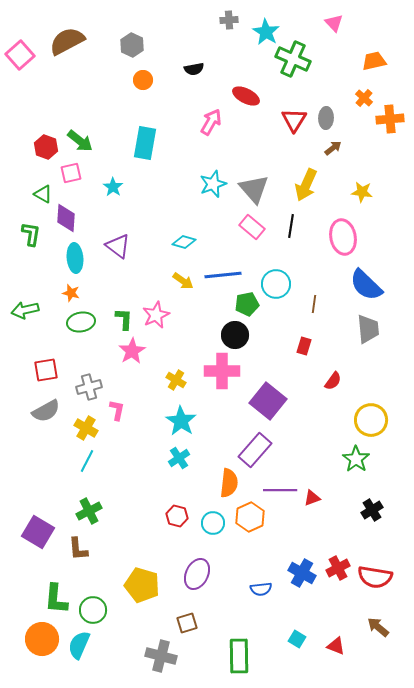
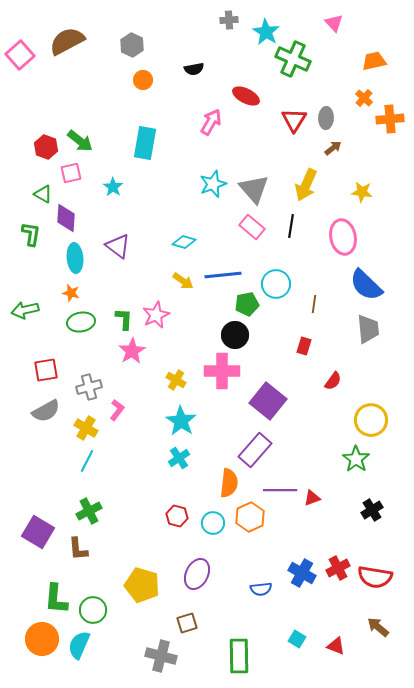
pink L-shape at (117, 410): rotated 25 degrees clockwise
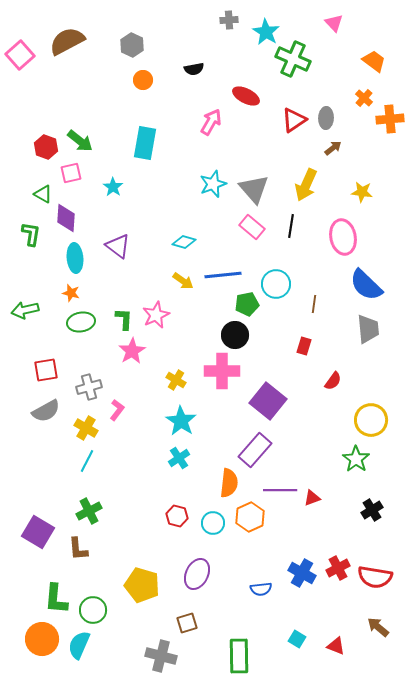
orange trapezoid at (374, 61): rotated 50 degrees clockwise
red triangle at (294, 120): rotated 24 degrees clockwise
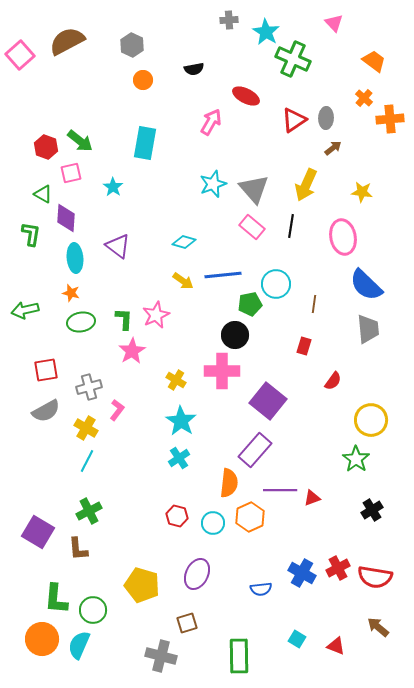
green pentagon at (247, 304): moved 3 px right
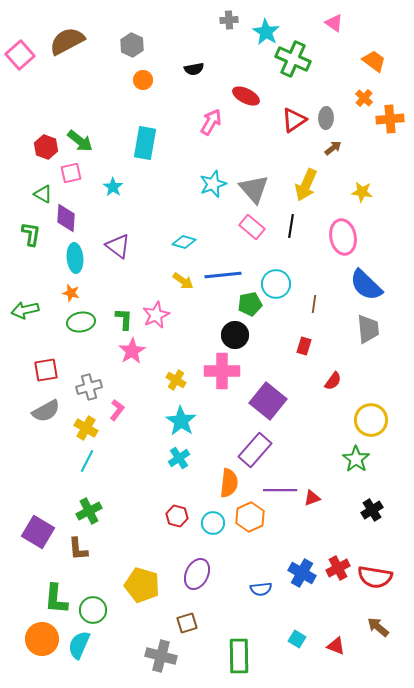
pink triangle at (334, 23): rotated 12 degrees counterclockwise
